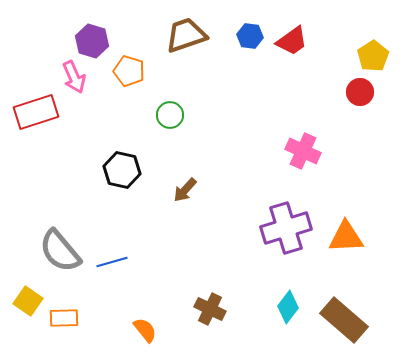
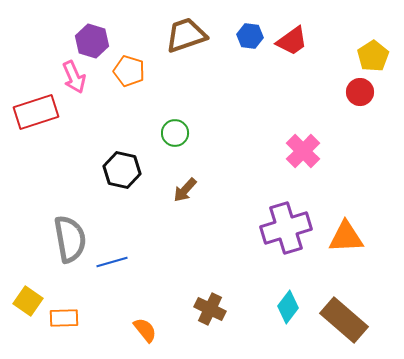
green circle: moved 5 px right, 18 px down
pink cross: rotated 20 degrees clockwise
gray semicircle: moved 10 px right, 12 px up; rotated 150 degrees counterclockwise
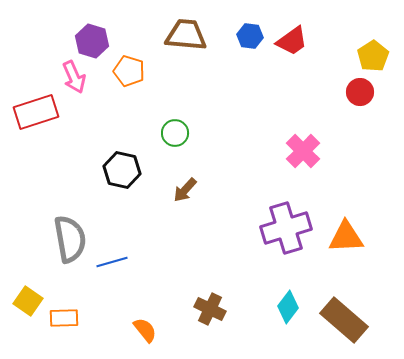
brown trapezoid: rotated 24 degrees clockwise
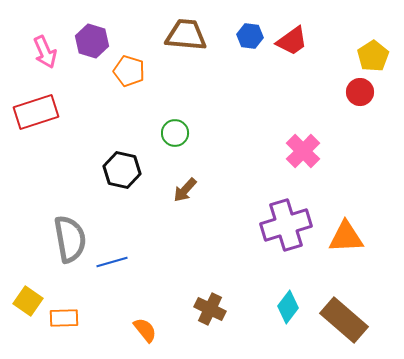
pink arrow: moved 29 px left, 25 px up
purple cross: moved 3 px up
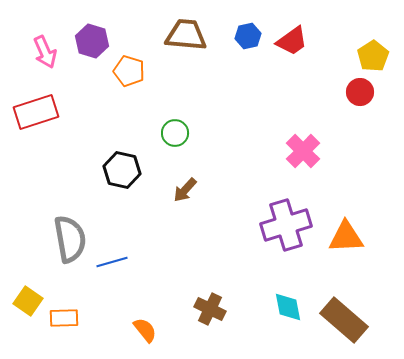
blue hexagon: moved 2 px left; rotated 20 degrees counterclockwise
cyan diamond: rotated 48 degrees counterclockwise
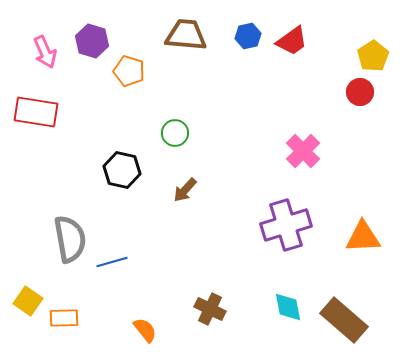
red rectangle: rotated 27 degrees clockwise
orange triangle: moved 17 px right
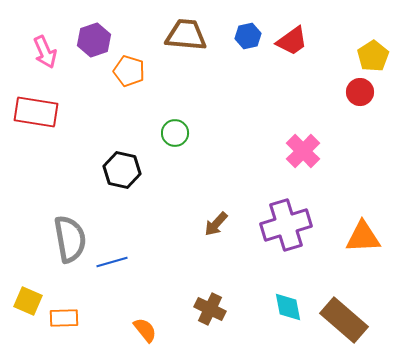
purple hexagon: moved 2 px right, 1 px up; rotated 24 degrees clockwise
brown arrow: moved 31 px right, 34 px down
yellow square: rotated 12 degrees counterclockwise
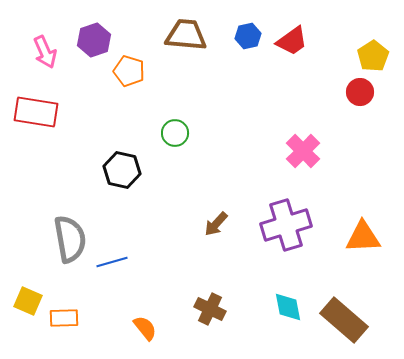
orange semicircle: moved 2 px up
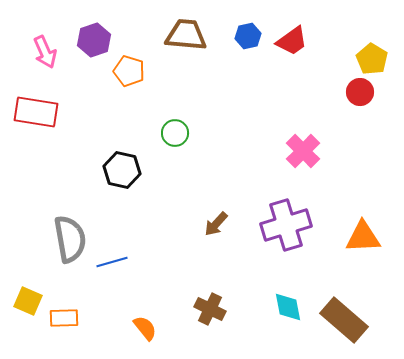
yellow pentagon: moved 1 px left, 3 px down; rotated 8 degrees counterclockwise
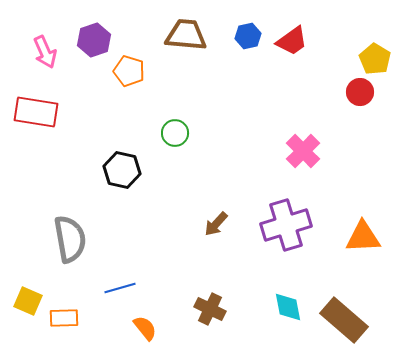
yellow pentagon: moved 3 px right
blue line: moved 8 px right, 26 px down
